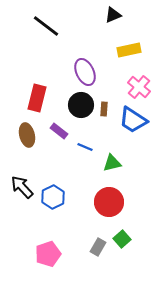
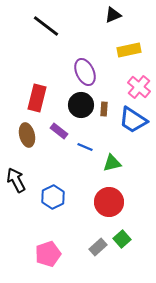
black arrow: moved 6 px left, 7 px up; rotated 15 degrees clockwise
gray rectangle: rotated 18 degrees clockwise
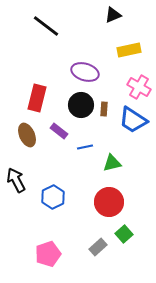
purple ellipse: rotated 48 degrees counterclockwise
pink cross: rotated 10 degrees counterclockwise
brown ellipse: rotated 10 degrees counterclockwise
blue line: rotated 35 degrees counterclockwise
green square: moved 2 px right, 5 px up
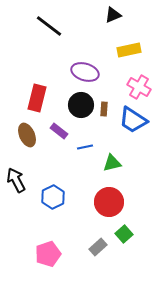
black line: moved 3 px right
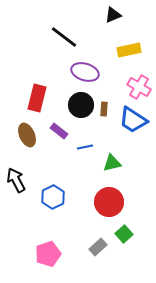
black line: moved 15 px right, 11 px down
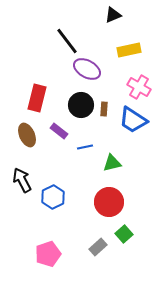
black line: moved 3 px right, 4 px down; rotated 16 degrees clockwise
purple ellipse: moved 2 px right, 3 px up; rotated 12 degrees clockwise
black arrow: moved 6 px right
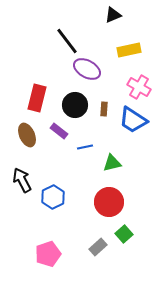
black circle: moved 6 px left
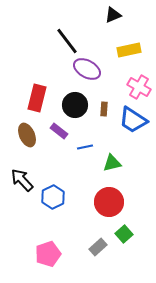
black arrow: rotated 15 degrees counterclockwise
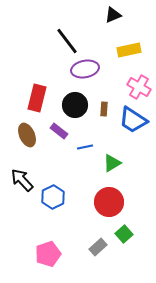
purple ellipse: moved 2 px left; rotated 40 degrees counterclockwise
green triangle: rotated 18 degrees counterclockwise
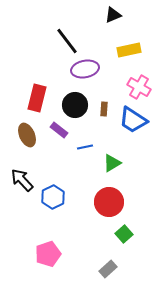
purple rectangle: moved 1 px up
gray rectangle: moved 10 px right, 22 px down
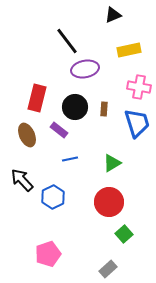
pink cross: rotated 20 degrees counterclockwise
black circle: moved 2 px down
blue trapezoid: moved 4 px right, 3 px down; rotated 140 degrees counterclockwise
blue line: moved 15 px left, 12 px down
